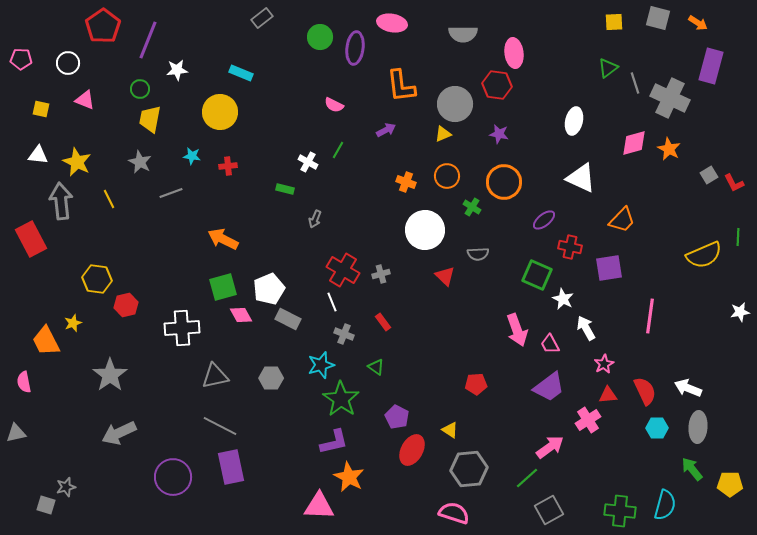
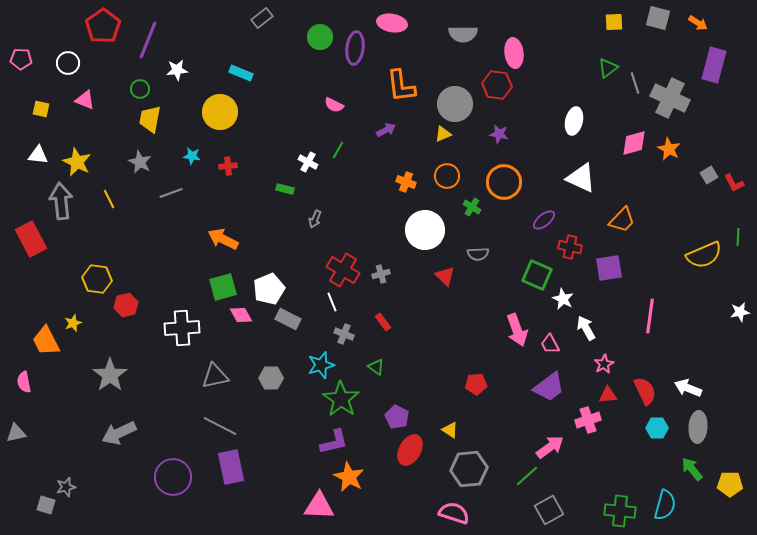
purple rectangle at (711, 66): moved 3 px right, 1 px up
pink cross at (588, 420): rotated 15 degrees clockwise
red ellipse at (412, 450): moved 2 px left
green line at (527, 478): moved 2 px up
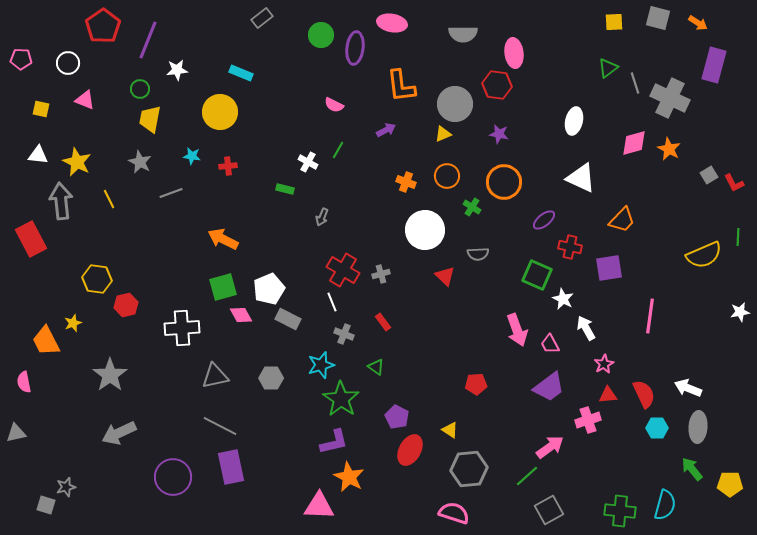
green circle at (320, 37): moved 1 px right, 2 px up
gray arrow at (315, 219): moved 7 px right, 2 px up
red semicircle at (645, 391): moved 1 px left, 3 px down
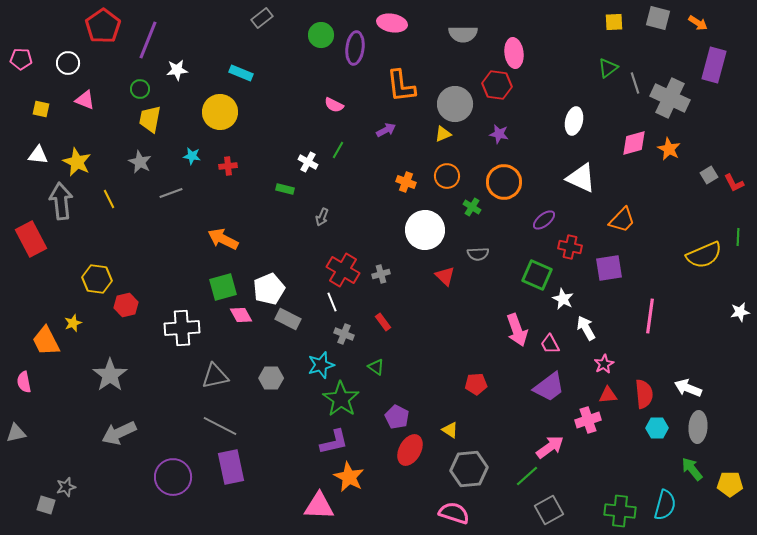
red semicircle at (644, 394): rotated 20 degrees clockwise
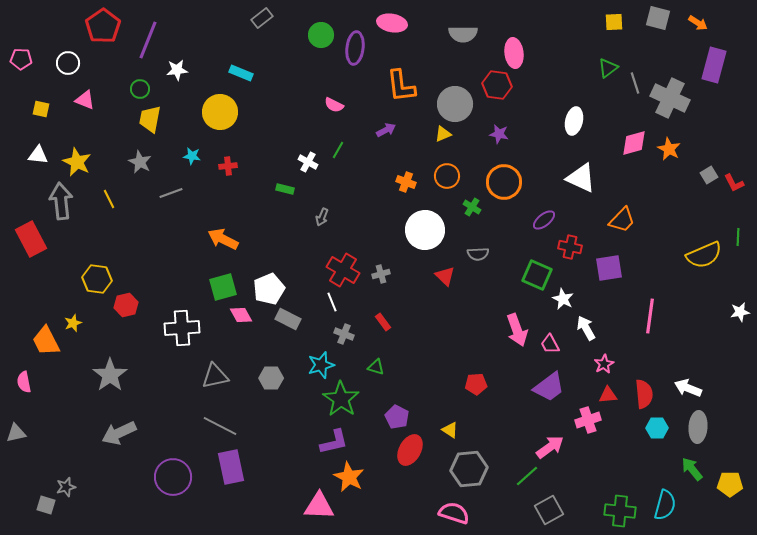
green triangle at (376, 367): rotated 18 degrees counterclockwise
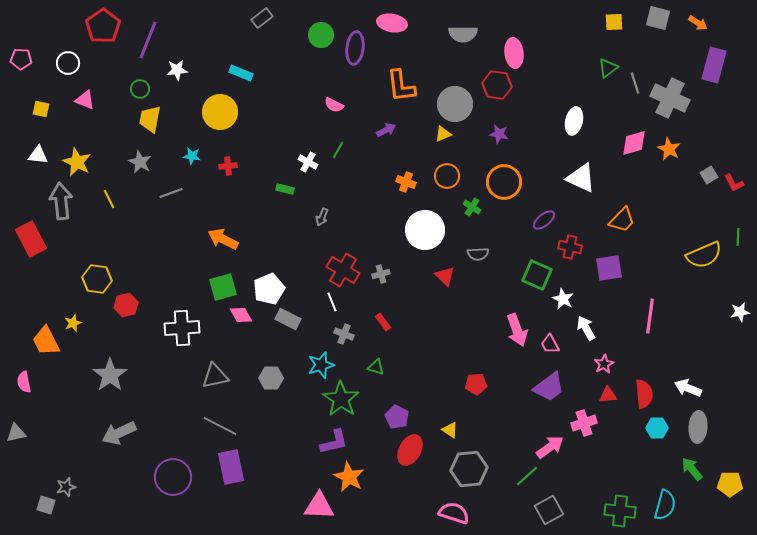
pink cross at (588, 420): moved 4 px left, 3 px down
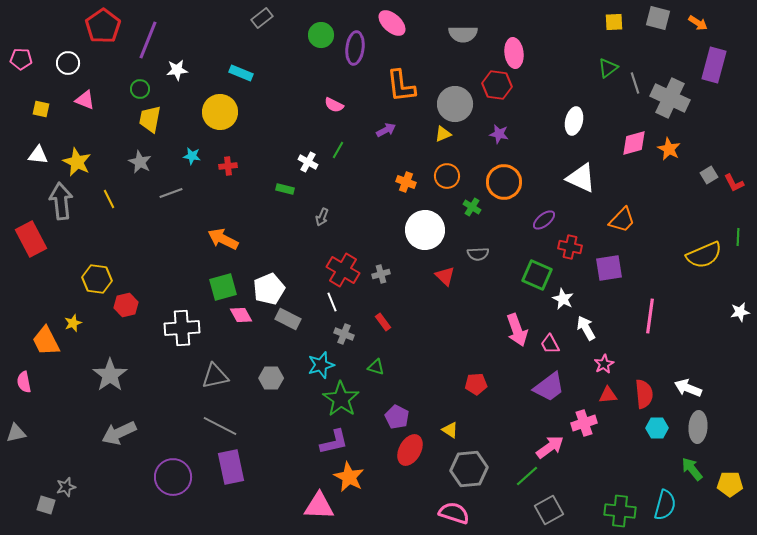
pink ellipse at (392, 23): rotated 32 degrees clockwise
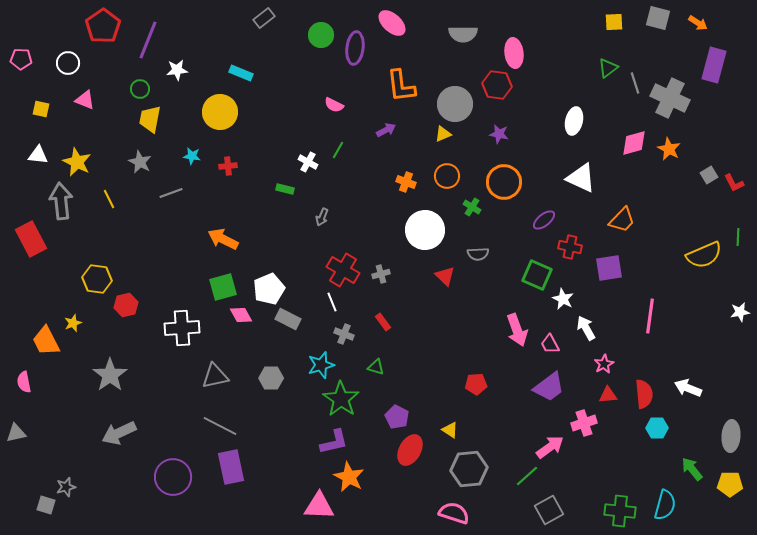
gray rectangle at (262, 18): moved 2 px right
gray ellipse at (698, 427): moved 33 px right, 9 px down
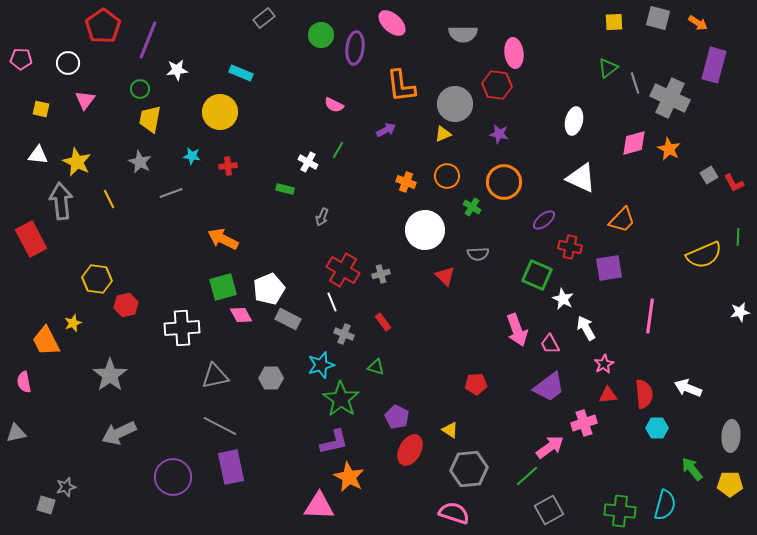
pink triangle at (85, 100): rotated 45 degrees clockwise
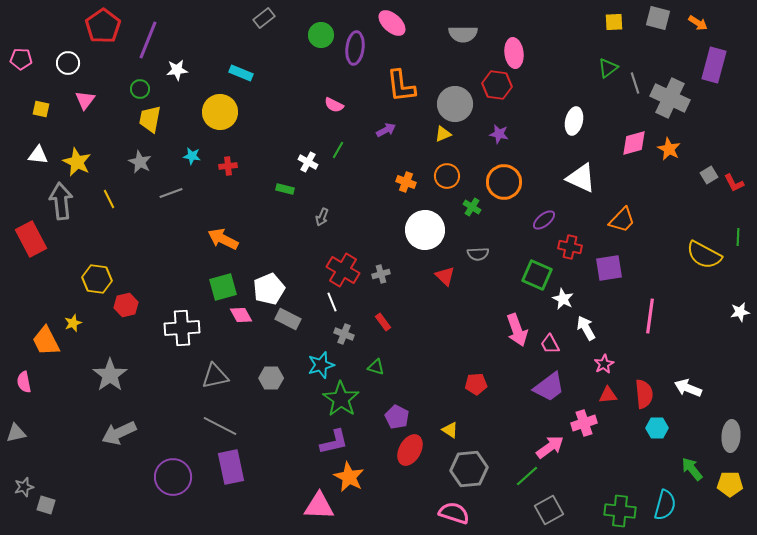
yellow semicircle at (704, 255): rotated 51 degrees clockwise
gray star at (66, 487): moved 42 px left
